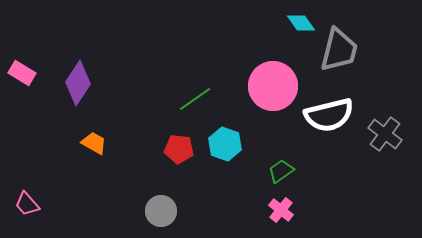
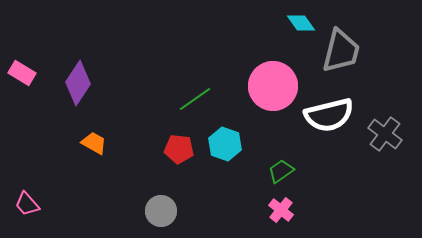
gray trapezoid: moved 2 px right, 1 px down
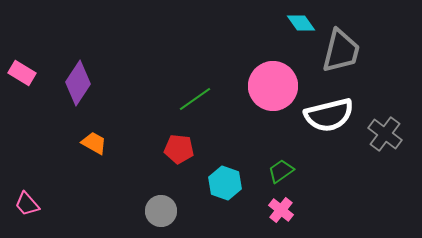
cyan hexagon: moved 39 px down
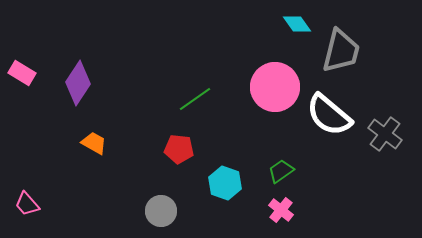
cyan diamond: moved 4 px left, 1 px down
pink circle: moved 2 px right, 1 px down
white semicircle: rotated 54 degrees clockwise
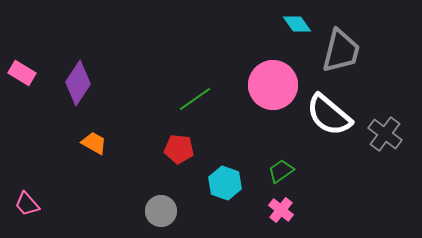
pink circle: moved 2 px left, 2 px up
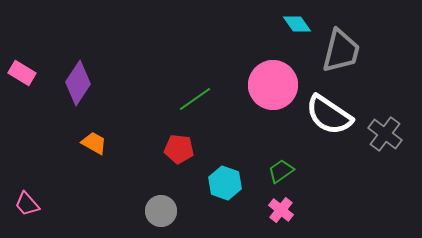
white semicircle: rotated 6 degrees counterclockwise
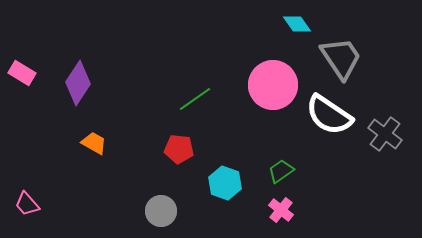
gray trapezoid: moved 7 px down; rotated 48 degrees counterclockwise
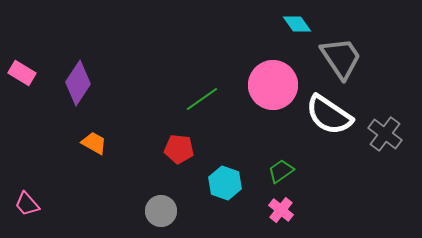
green line: moved 7 px right
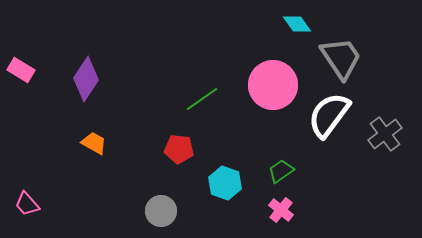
pink rectangle: moved 1 px left, 3 px up
purple diamond: moved 8 px right, 4 px up
white semicircle: rotated 93 degrees clockwise
gray cross: rotated 16 degrees clockwise
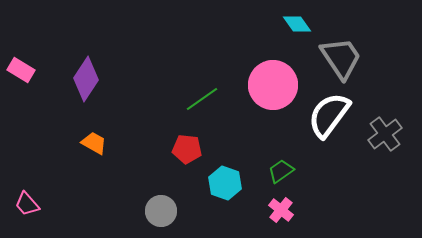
red pentagon: moved 8 px right
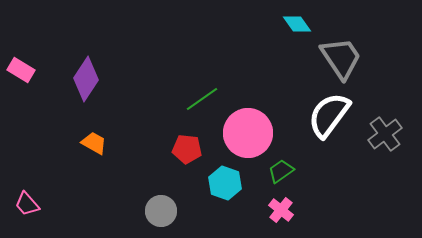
pink circle: moved 25 px left, 48 px down
